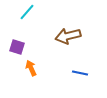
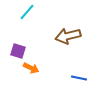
purple square: moved 1 px right, 4 px down
orange arrow: rotated 140 degrees clockwise
blue line: moved 1 px left, 5 px down
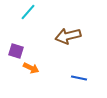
cyan line: moved 1 px right
purple square: moved 2 px left
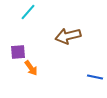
purple square: moved 2 px right, 1 px down; rotated 21 degrees counterclockwise
orange arrow: rotated 28 degrees clockwise
blue line: moved 16 px right, 1 px up
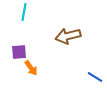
cyan line: moved 4 px left; rotated 30 degrees counterclockwise
purple square: moved 1 px right
blue line: rotated 21 degrees clockwise
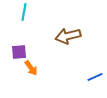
blue line: rotated 56 degrees counterclockwise
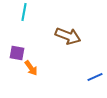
brown arrow: rotated 145 degrees counterclockwise
purple square: moved 2 px left, 1 px down; rotated 14 degrees clockwise
